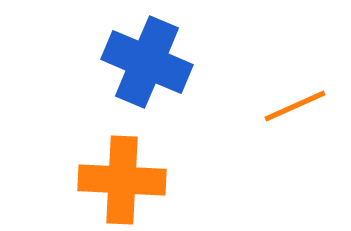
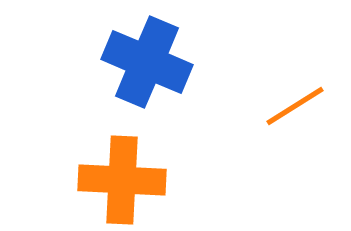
orange line: rotated 8 degrees counterclockwise
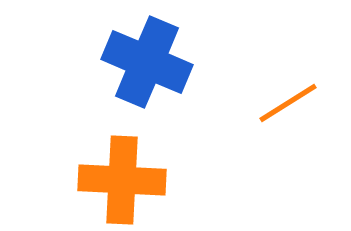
orange line: moved 7 px left, 3 px up
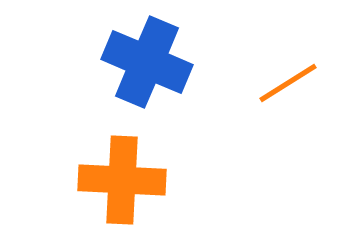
orange line: moved 20 px up
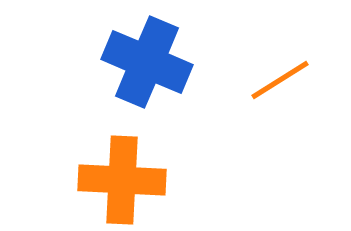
orange line: moved 8 px left, 3 px up
